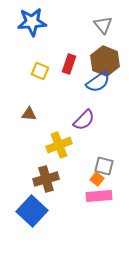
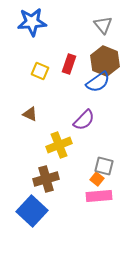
brown triangle: moved 1 px right; rotated 21 degrees clockwise
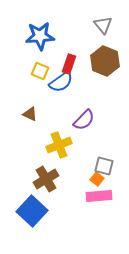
blue star: moved 8 px right, 14 px down
blue semicircle: moved 37 px left
brown cross: rotated 15 degrees counterclockwise
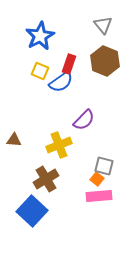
blue star: rotated 24 degrees counterclockwise
brown triangle: moved 16 px left, 26 px down; rotated 21 degrees counterclockwise
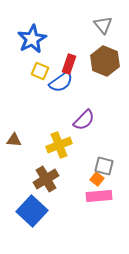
blue star: moved 8 px left, 3 px down
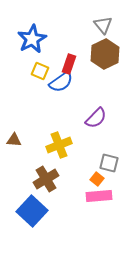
brown hexagon: moved 7 px up; rotated 12 degrees clockwise
purple semicircle: moved 12 px right, 2 px up
gray square: moved 5 px right, 3 px up
